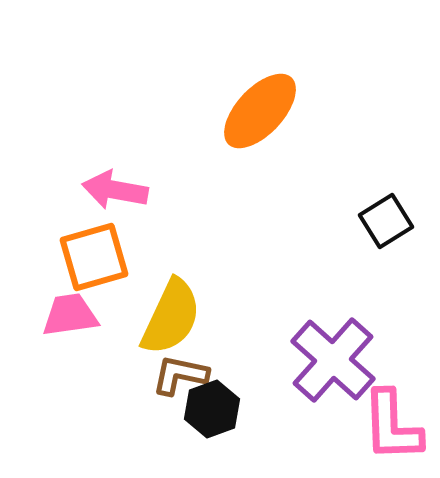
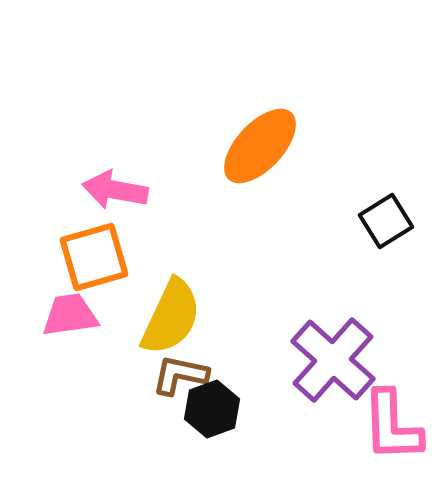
orange ellipse: moved 35 px down
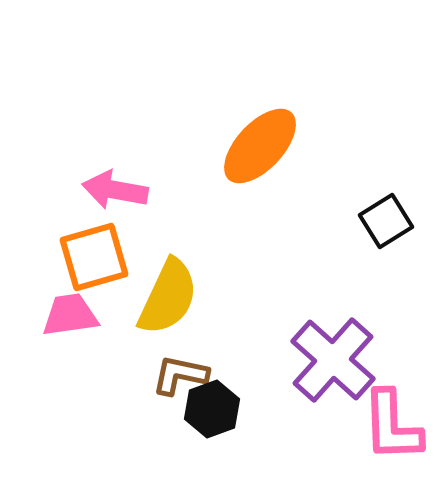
yellow semicircle: moved 3 px left, 20 px up
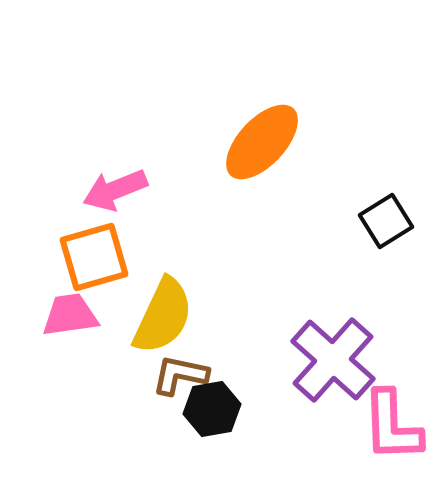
orange ellipse: moved 2 px right, 4 px up
pink arrow: rotated 32 degrees counterclockwise
yellow semicircle: moved 5 px left, 19 px down
black hexagon: rotated 10 degrees clockwise
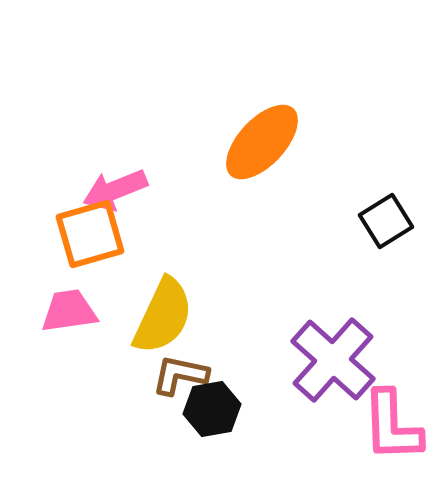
orange square: moved 4 px left, 23 px up
pink trapezoid: moved 1 px left, 4 px up
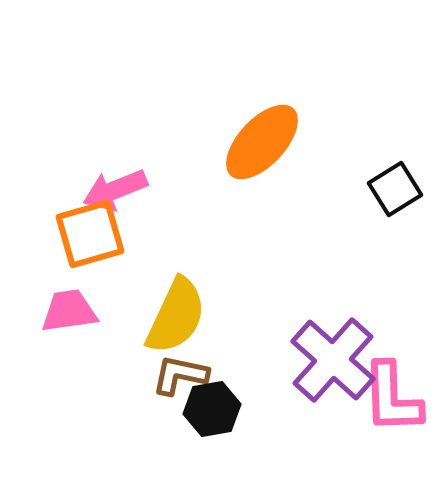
black square: moved 9 px right, 32 px up
yellow semicircle: moved 13 px right
pink L-shape: moved 28 px up
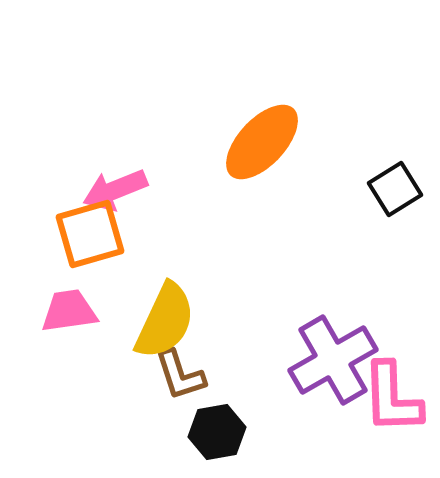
yellow semicircle: moved 11 px left, 5 px down
purple cross: rotated 18 degrees clockwise
brown L-shape: rotated 120 degrees counterclockwise
black hexagon: moved 5 px right, 23 px down
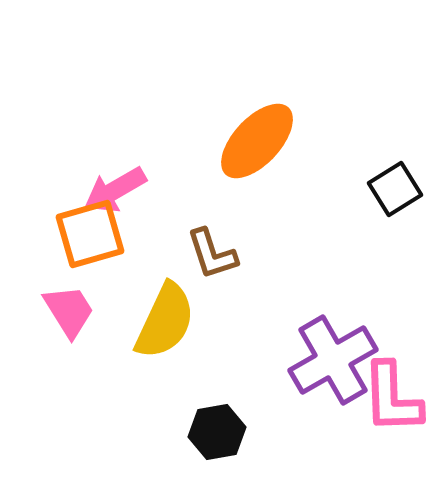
orange ellipse: moved 5 px left, 1 px up
pink arrow: rotated 8 degrees counterclockwise
pink trapezoid: rotated 66 degrees clockwise
brown L-shape: moved 32 px right, 121 px up
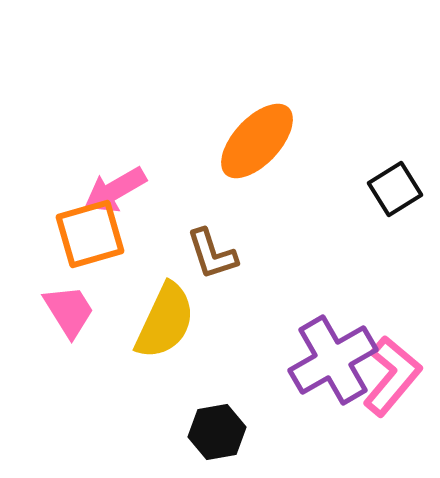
pink L-shape: moved 22 px up; rotated 138 degrees counterclockwise
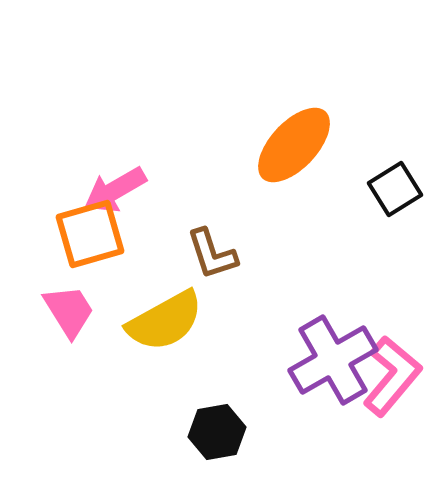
orange ellipse: moved 37 px right, 4 px down
yellow semicircle: rotated 36 degrees clockwise
